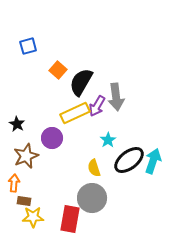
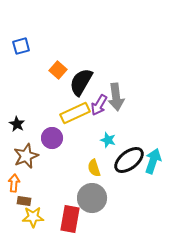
blue square: moved 7 px left
purple arrow: moved 2 px right, 1 px up
cyan star: rotated 21 degrees counterclockwise
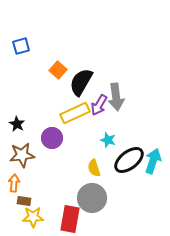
brown star: moved 4 px left, 1 px up; rotated 15 degrees clockwise
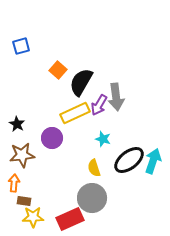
cyan star: moved 5 px left, 1 px up
red rectangle: rotated 56 degrees clockwise
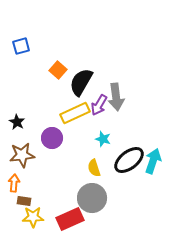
black star: moved 2 px up
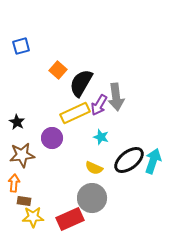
black semicircle: moved 1 px down
cyan star: moved 2 px left, 2 px up
yellow semicircle: rotated 48 degrees counterclockwise
